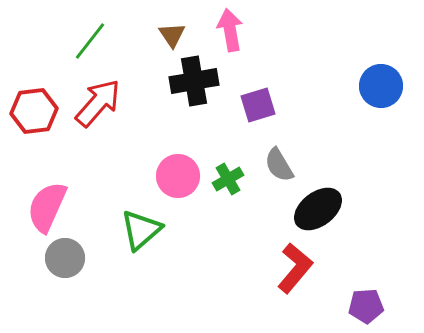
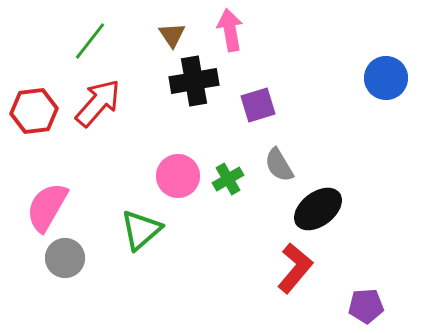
blue circle: moved 5 px right, 8 px up
pink semicircle: rotated 6 degrees clockwise
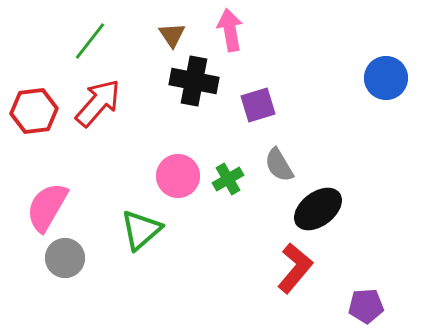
black cross: rotated 21 degrees clockwise
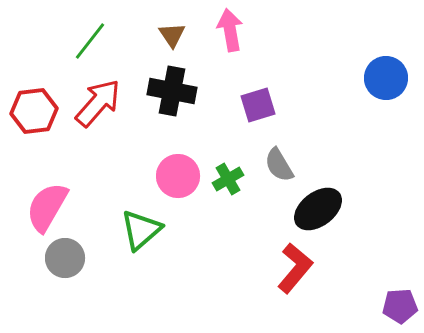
black cross: moved 22 px left, 10 px down
purple pentagon: moved 34 px right
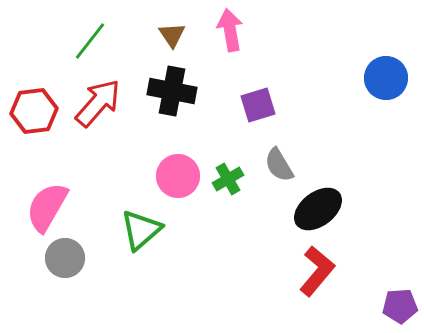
red L-shape: moved 22 px right, 3 px down
